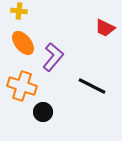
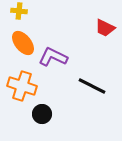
purple L-shape: rotated 104 degrees counterclockwise
black circle: moved 1 px left, 2 px down
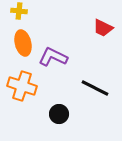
red trapezoid: moved 2 px left
orange ellipse: rotated 25 degrees clockwise
black line: moved 3 px right, 2 px down
black circle: moved 17 px right
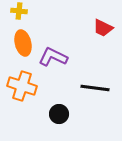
black line: rotated 20 degrees counterclockwise
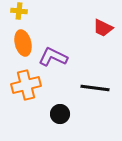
orange cross: moved 4 px right, 1 px up; rotated 32 degrees counterclockwise
black circle: moved 1 px right
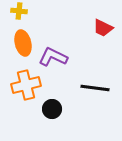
black circle: moved 8 px left, 5 px up
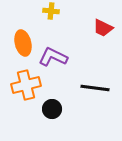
yellow cross: moved 32 px right
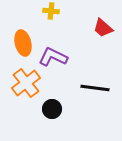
red trapezoid: rotated 15 degrees clockwise
orange cross: moved 2 px up; rotated 24 degrees counterclockwise
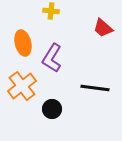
purple L-shape: moved 1 px left, 1 px down; rotated 84 degrees counterclockwise
orange cross: moved 4 px left, 3 px down
